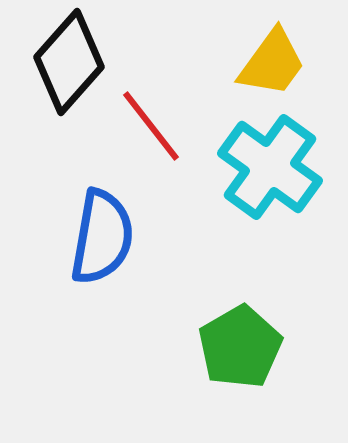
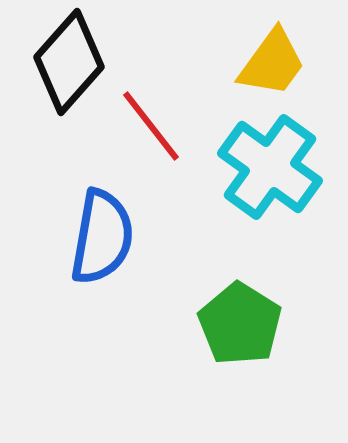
green pentagon: moved 23 px up; rotated 10 degrees counterclockwise
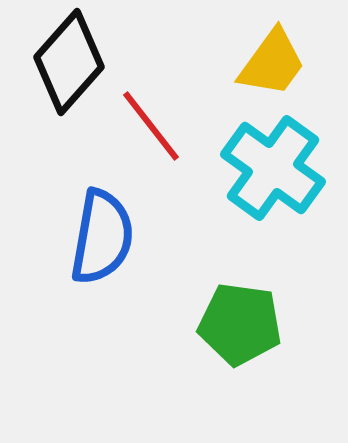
cyan cross: moved 3 px right, 1 px down
green pentagon: rotated 24 degrees counterclockwise
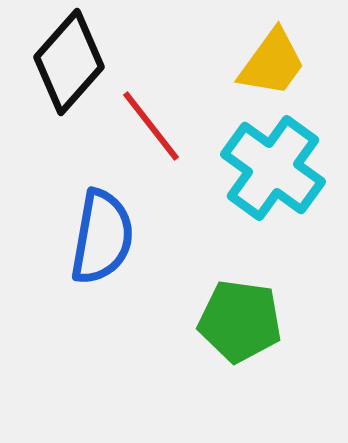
green pentagon: moved 3 px up
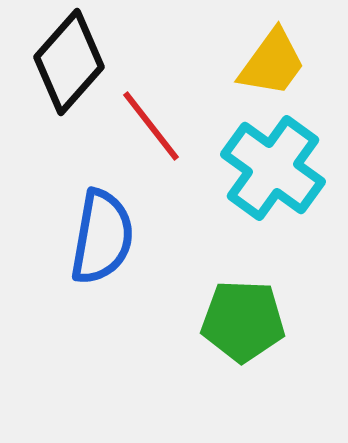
green pentagon: moved 3 px right; rotated 6 degrees counterclockwise
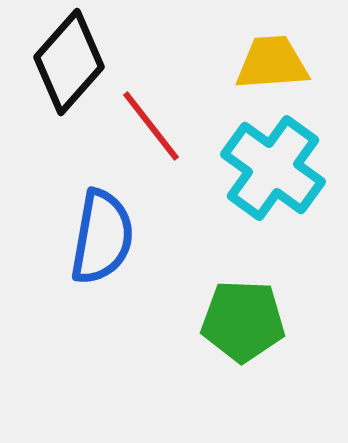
yellow trapezoid: rotated 130 degrees counterclockwise
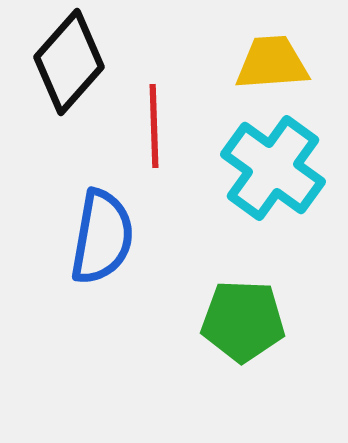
red line: moved 3 px right; rotated 36 degrees clockwise
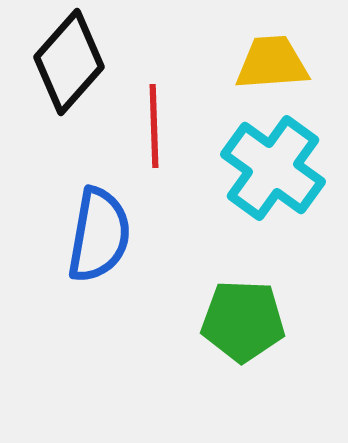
blue semicircle: moved 3 px left, 2 px up
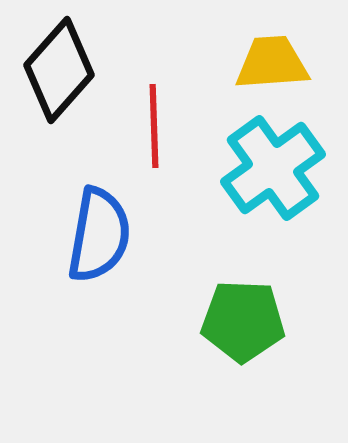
black diamond: moved 10 px left, 8 px down
cyan cross: rotated 18 degrees clockwise
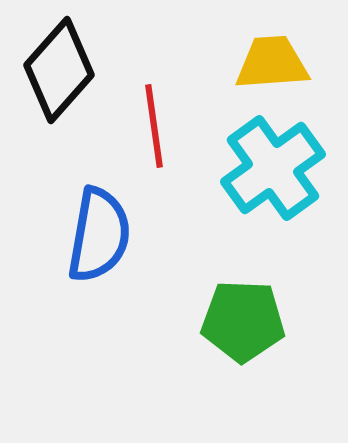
red line: rotated 6 degrees counterclockwise
